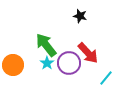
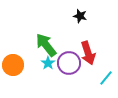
red arrow: rotated 25 degrees clockwise
cyan star: moved 1 px right
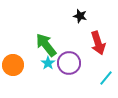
red arrow: moved 10 px right, 10 px up
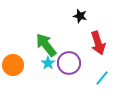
cyan line: moved 4 px left
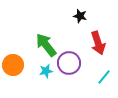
cyan star: moved 2 px left, 8 px down; rotated 24 degrees clockwise
cyan line: moved 2 px right, 1 px up
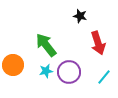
purple circle: moved 9 px down
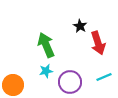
black star: moved 10 px down; rotated 16 degrees clockwise
green arrow: rotated 15 degrees clockwise
orange circle: moved 20 px down
purple circle: moved 1 px right, 10 px down
cyan line: rotated 28 degrees clockwise
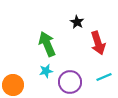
black star: moved 3 px left, 4 px up
green arrow: moved 1 px right, 1 px up
